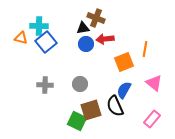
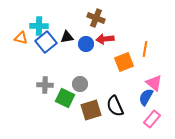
black triangle: moved 16 px left, 9 px down
blue semicircle: moved 22 px right, 7 px down
green square: moved 12 px left, 23 px up
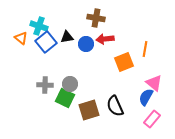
brown cross: rotated 12 degrees counterclockwise
cyan cross: rotated 18 degrees clockwise
orange triangle: rotated 24 degrees clockwise
gray circle: moved 10 px left
brown square: moved 2 px left
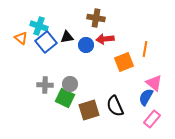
blue circle: moved 1 px down
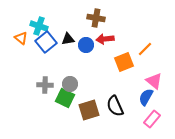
black triangle: moved 1 px right, 2 px down
orange line: rotated 35 degrees clockwise
pink triangle: moved 2 px up
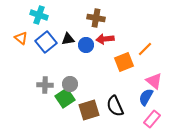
cyan cross: moved 11 px up
green square: rotated 30 degrees clockwise
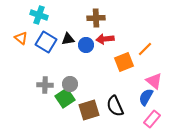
brown cross: rotated 12 degrees counterclockwise
blue square: rotated 20 degrees counterclockwise
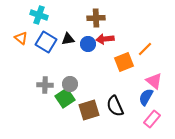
blue circle: moved 2 px right, 1 px up
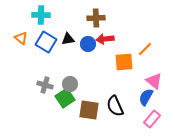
cyan cross: moved 2 px right; rotated 18 degrees counterclockwise
orange square: rotated 18 degrees clockwise
gray cross: rotated 14 degrees clockwise
brown square: rotated 25 degrees clockwise
